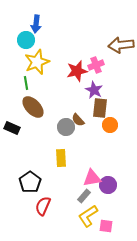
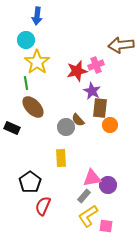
blue arrow: moved 1 px right, 8 px up
yellow star: rotated 15 degrees counterclockwise
purple star: moved 2 px left, 1 px down
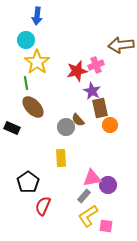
brown rectangle: rotated 18 degrees counterclockwise
black pentagon: moved 2 px left
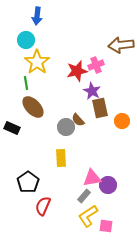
orange circle: moved 12 px right, 4 px up
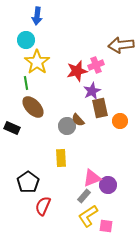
purple star: rotated 18 degrees clockwise
orange circle: moved 2 px left
gray circle: moved 1 px right, 1 px up
pink triangle: rotated 12 degrees counterclockwise
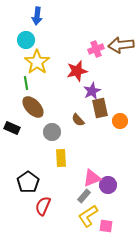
pink cross: moved 16 px up
gray circle: moved 15 px left, 6 px down
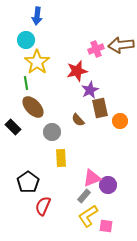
purple star: moved 2 px left, 1 px up
black rectangle: moved 1 px right, 1 px up; rotated 21 degrees clockwise
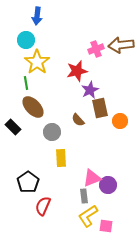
gray rectangle: rotated 48 degrees counterclockwise
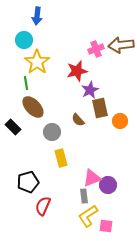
cyan circle: moved 2 px left
yellow rectangle: rotated 12 degrees counterclockwise
black pentagon: rotated 20 degrees clockwise
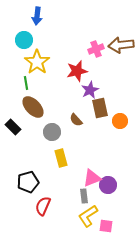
brown semicircle: moved 2 px left
